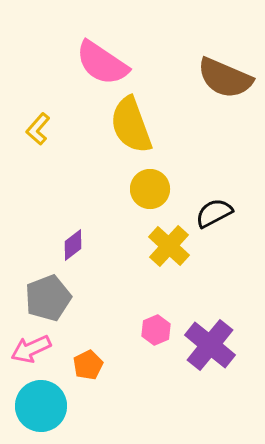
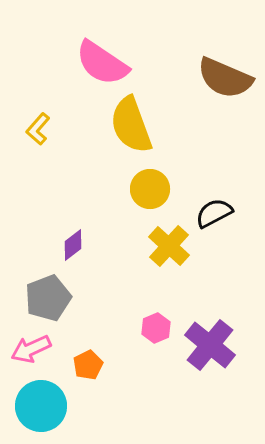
pink hexagon: moved 2 px up
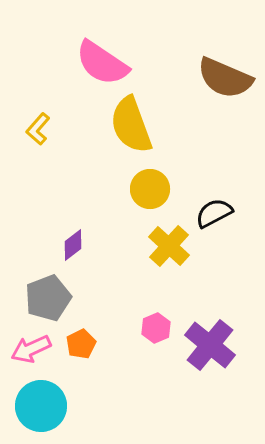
orange pentagon: moved 7 px left, 21 px up
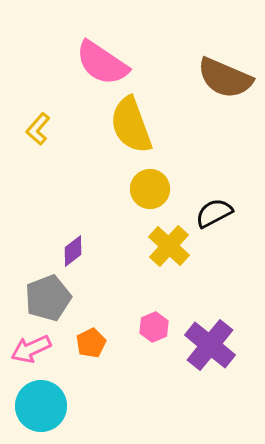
purple diamond: moved 6 px down
pink hexagon: moved 2 px left, 1 px up
orange pentagon: moved 10 px right, 1 px up
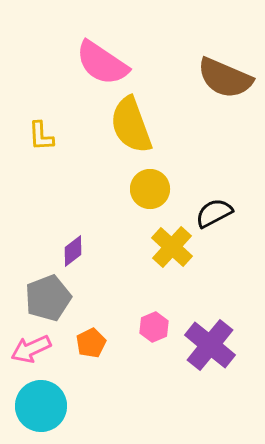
yellow L-shape: moved 3 px right, 7 px down; rotated 44 degrees counterclockwise
yellow cross: moved 3 px right, 1 px down
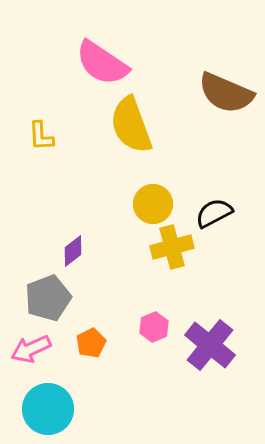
brown semicircle: moved 1 px right, 15 px down
yellow circle: moved 3 px right, 15 px down
yellow cross: rotated 33 degrees clockwise
cyan circle: moved 7 px right, 3 px down
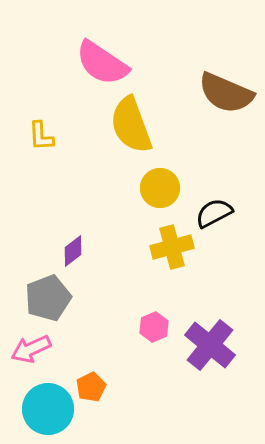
yellow circle: moved 7 px right, 16 px up
orange pentagon: moved 44 px down
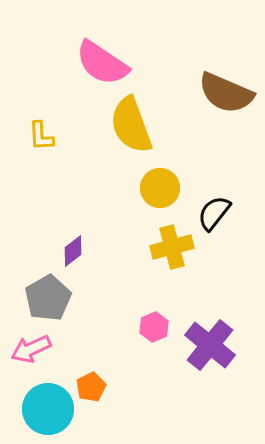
black semicircle: rotated 24 degrees counterclockwise
gray pentagon: rotated 9 degrees counterclockwise
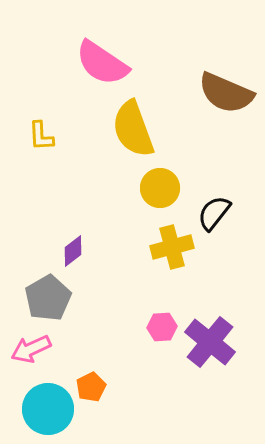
yellow semicircle: moved 2 px right, 4 px down
pink hexagon: moved 8 px right; rotated 20 degrees clockwise
purple cross: moved 3 px up
